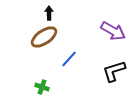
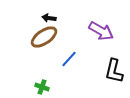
black arrow: moved 5 px down; rotated 80 degrees counterclockwise
purple arrow: moved 12 px left
black L-shape: rotated 60 degrees counterclockwise
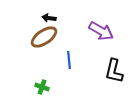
blue line: moved 1 px down; rotated 48 degrees counterclockwise
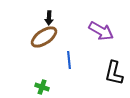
black arrow: rotated 96 degrees counterclockwise
black L-shape: moved 2 px down
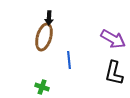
purple arrow: moved 12 px right, 8 px down
brown ellipse: rotated 40 degrees counterclockwise
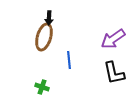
purple arrow: rotated 115 degrees clockwise
black L-shape: rotated 25 degrees counterclockwise
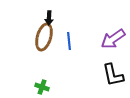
blue line: moved 19 px up
black L-shape: moved 1 px left, 2 px down
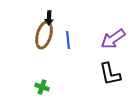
brown ellipse: moved 2 px up
blue line: moved 1 px left, 1 px up
black L-shape: moved 3 px left, 1 px up
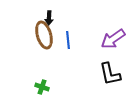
brown ellipse: rotated 32 degrees counterclockwise
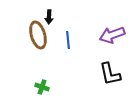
black arrow: moved 1 px up
brown ellipse: moved 6 px left
purple arrow: moved 1 px left, 4 px up; rotated 15 degrees clockwise
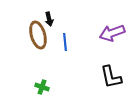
black arrow: moved 2 px down; rotated 16 degrees counterclockwise
purple arrow: moved 2 px up
blue line: moved 3 px left, 2 px down
black L-shape: moved 1 px right, 3 px down
